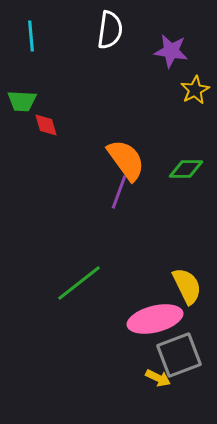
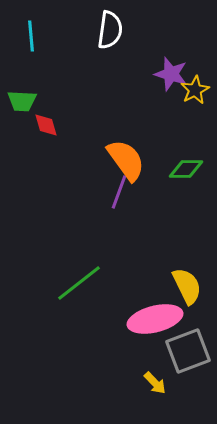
purple star: moved 23 px down; rotated 8 degrees clockwise
gray square: moved 9 px right, 4 px up
yellow arrow: moved 3 px left, 5 px down; rotated 20 degrees clockwise
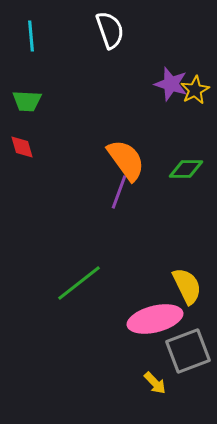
white semicircle: rotated 27 degrees counterclockwise
purple star: moved 10 px down
green trapezoid: moved 5 px right
red diamond: moved 24 px left, 22 px down
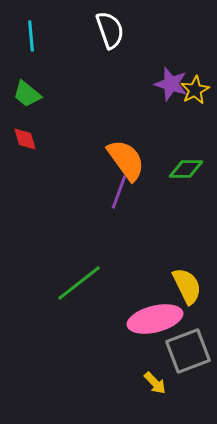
green trapezoid: moved 7 px up; rotated 36 degrees clockwise
red diamond: moved 3 px right, 8 px up
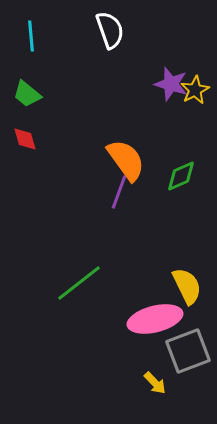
green diamond: moved 5 px left, 7 px down; rotated 24 degrees counterclockwise
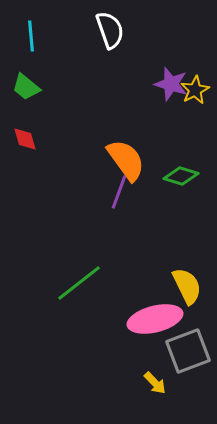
green trapezoid: moved 1 px left, 7 px up
green diamond: rotated 40 degrees clockwise
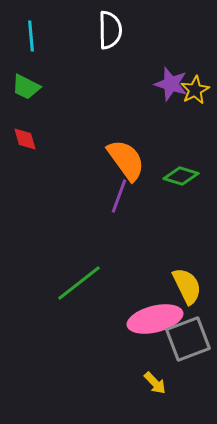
white semicircle: rotated 18 degrees clockwise
green trapezoid: rotated 12 degrees counterclockwise
purple line: moved 4 px down
gray square: moved 12 px up
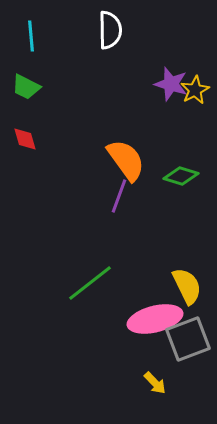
green line: moved 11 px right
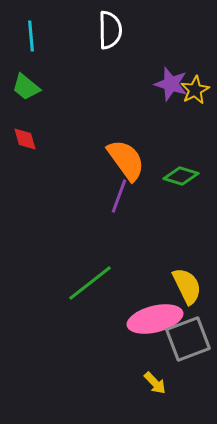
green trapezoid: rotated 12 degrees clockwise
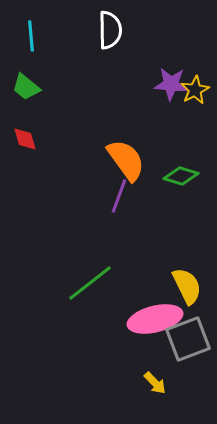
purple star: rotated 12 degrees counterclockwise
